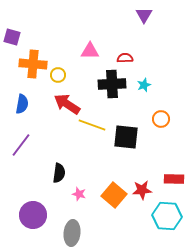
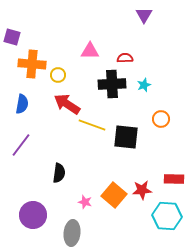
orange cross: moved 1 px left
pink star: moved 6 px right, 8 px down
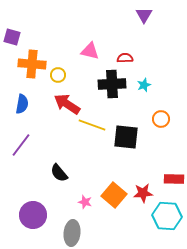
pink triangle: rotated 12 degrees clockwise
black semicircle: rotated 132 degrees clockwise
red star: moved 1 px right, 3 px down
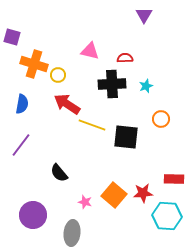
orange cross: moved 2 px right; rotated 12 degrees clockwise
cyan star: moved 2 px right, 1 px down
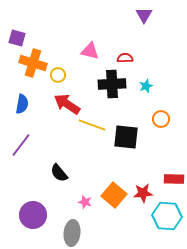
purple square: moved 5 px right, 1 px down
orange cross: moved 1 px left, 1 px up
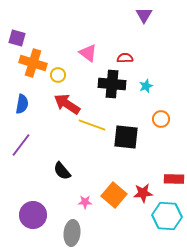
pink triangle: moved 2 px left, 2 px down; rotated 24 degrees clockwise
black cross: rotated 8 degrees clockwise
black semicircle: moved 3 px right, 2 px up
pink star: rotated 16 degrees counterclockwise
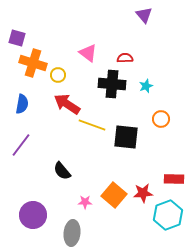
purple triangle: rotated 12 degrees counterclockwise
cyan hexagon: moved 1 px right, 1 px up; rotated 24 degrees counterclockwise
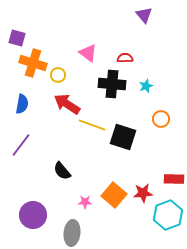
black square: moved 3 px left; rotated 12 degrees clockwise
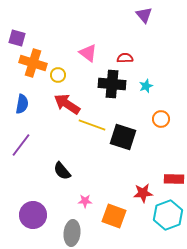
orange square: moved 21 px down; rotated 20 degrees counterclockwise
pink star: moved 1 px up
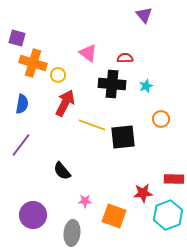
red arrow: moved 2 px left, 1 px up; rotated 84 degrees clockwise
black square: rotated 24 degrees counterclockwise
